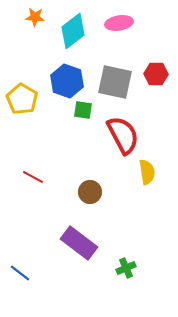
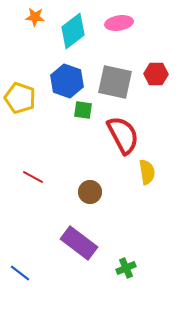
yellow pentagon: moved 2 px left, 1 px up; rotated 12 degrees counterclockwise
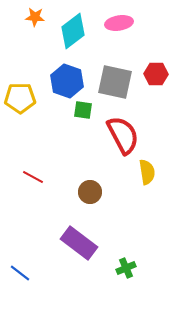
yellow pentagon: rotated 20 degrees counterclockwise
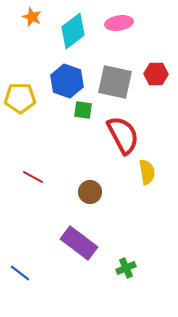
orange star: moved 3 px left; rotated 18 degrees clockwise
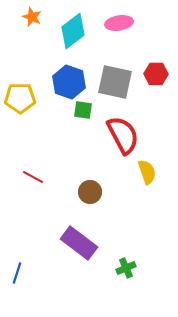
blue hexagon: moved 2 px right, 1 px down
yellow semicircle: rotated 10 degrees counterclockwise
blue line: moved 3 px left; rotated 70 degrees clockwise
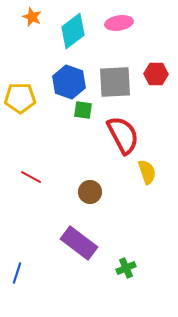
gray square: rotated 15 degrees counterclockwise
red line: moved 2 px left
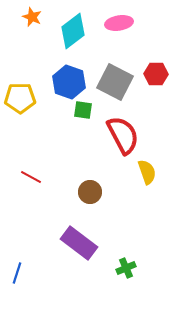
gray square: rotated 30 degrees clockwise
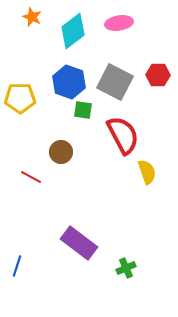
red hexagon: moved 2 px right, 1 px down
brown circle: moved 29 px left, 40 px up
blue line: moved 7 px up
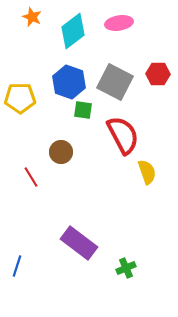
red hexagon: moved 1 px up
red line: rotated 30 degrees clockwise
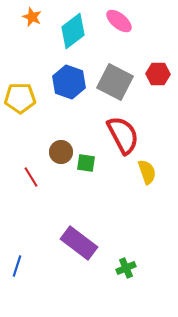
pink ellipse: moved 2 px up; rotated 48 degrees clockwise
green square: moved 3 px right, 53 px down
